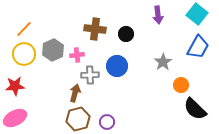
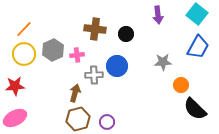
gray star: rotated 30 degrees clockwise
gray cross: moved 4 px right
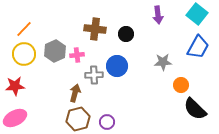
gray hexagon: moved 2 px right, 1 px down
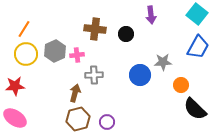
purple arrow: moved 7 px left
orange line: rotated 12 degrees counterclockwise
yellow circle: moved 2 px right
blue circle: moved 23 px right, 9 px down
pink ellipse: rotated 60 degrees clockwise
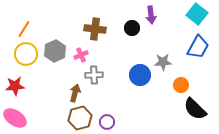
black circle: moved 6 px right, 6 px up
pink cross: moved 4 px right; rotated 16 degrees counterclockwise
brown hexagon: moved 2 px right, 1 px up
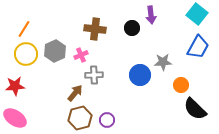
brown arrow: rotated 24 degrees clockwise
purple circle: moved 2 px up
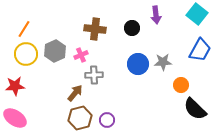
purple arrow: moved 5 px right
blue trapezoid: moved 2 px right, 3 px down
blue circle: moved 2 px left, 11 px up
